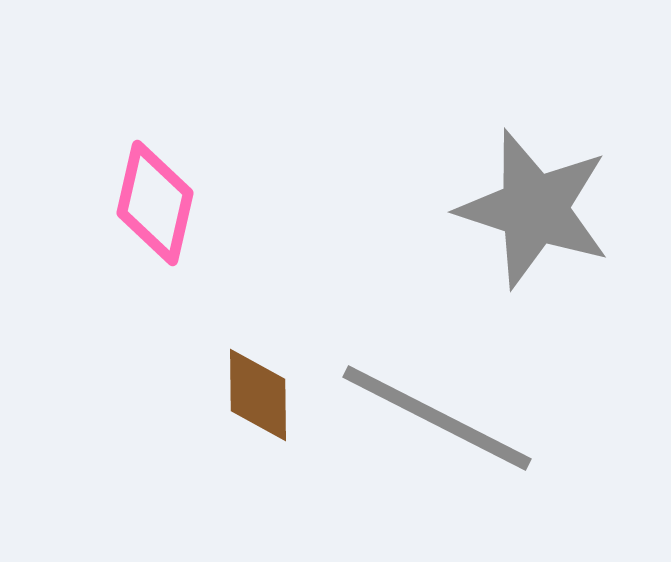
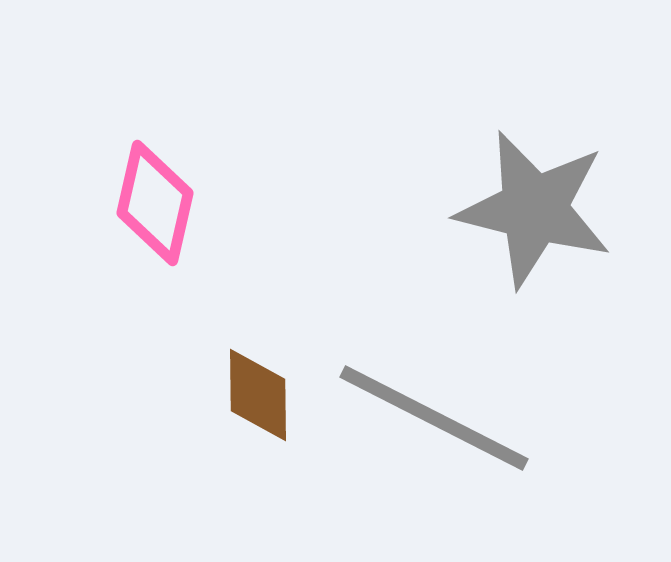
gray star: rotated 4 degrees counterclockwise
gray line: moved 3 px left
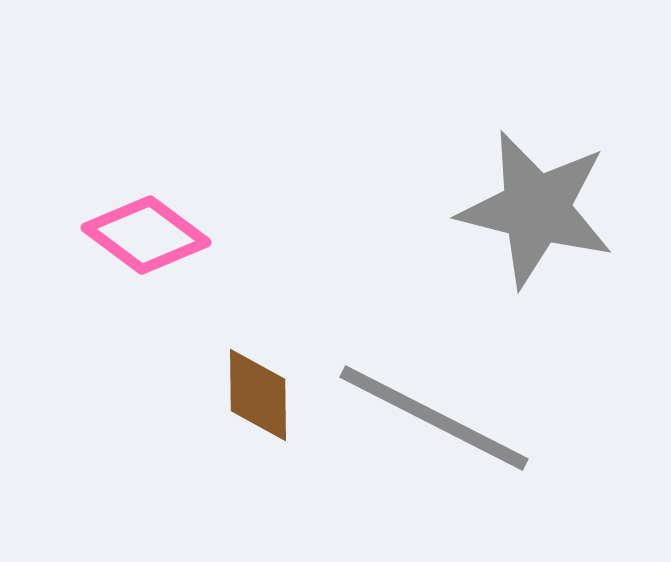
pink diamond: moved 9 px left, 32 px down; rotated 66 degrees counterclockwise
gray star: moved 2 px right
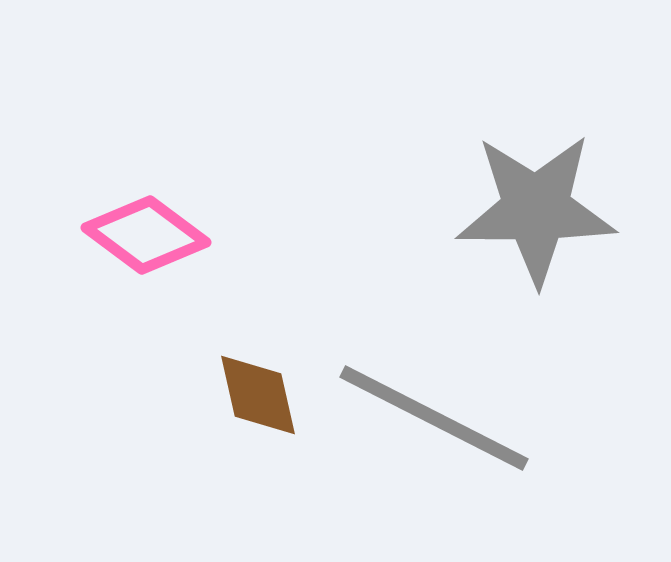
gray star: rotated 14 degrees counterclockwise
brown diamond: rotated 12 degrees counterclockwise
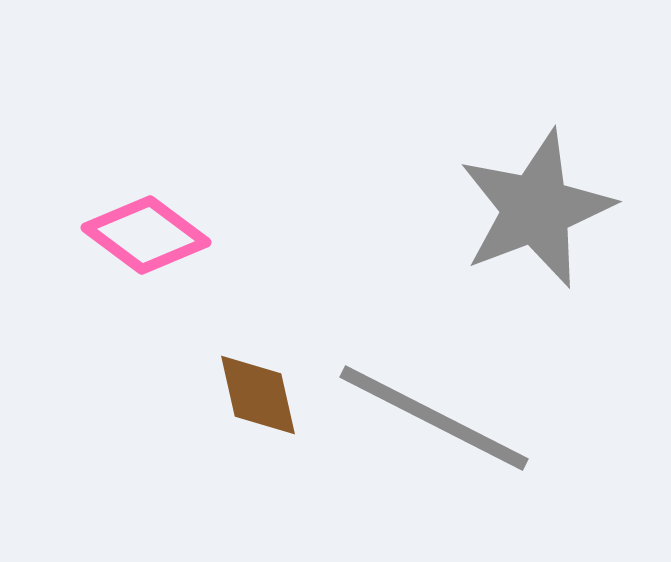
gray star: rotated 21 degrees counterclockwise
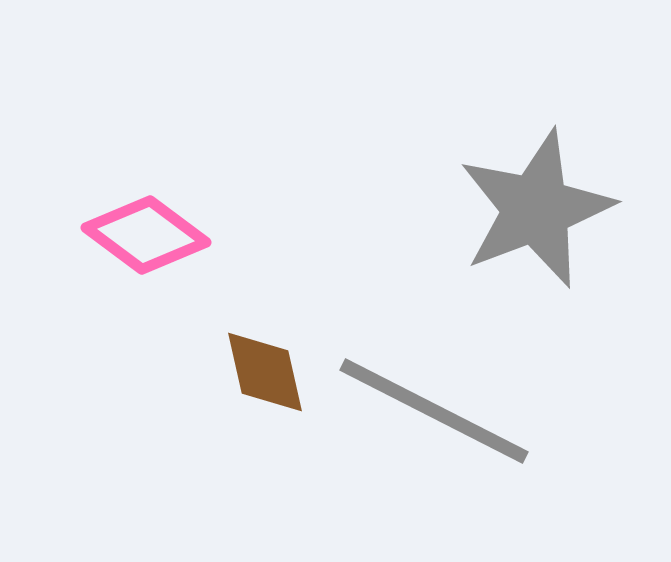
brown diamond: moved 7 px right, 23 px up
gray line: moved 7 px up
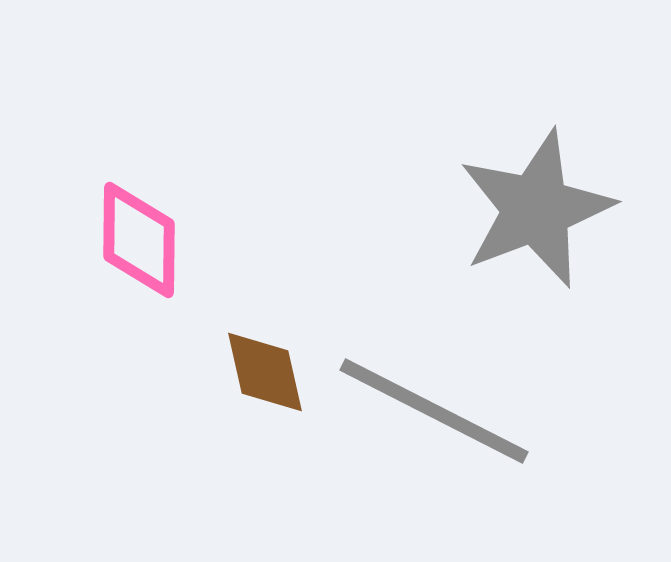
pink diamond: moved 7 px left, 5 px down; rotated 54 degrees clockwise
